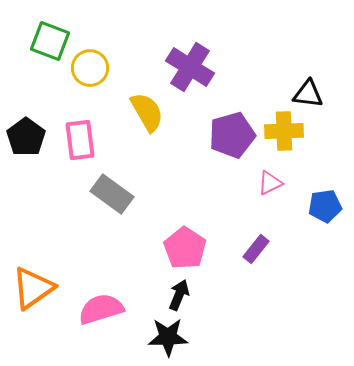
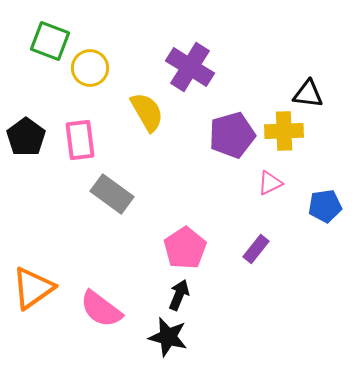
pink pentagon: rotated 6 degrees clockwise
pink semicircle: rotated 126 degrees counterclockwise
black star: rotated 15 degrees clockwise
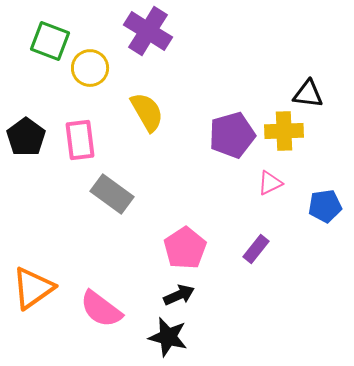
purple cross: moved 42 px left, 36 px up
black arrow: rotated 44 degrees clockwise
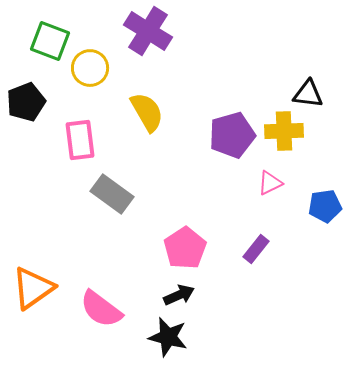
black pentagon: moved 35 px up; rotated 15 degrees clockwise
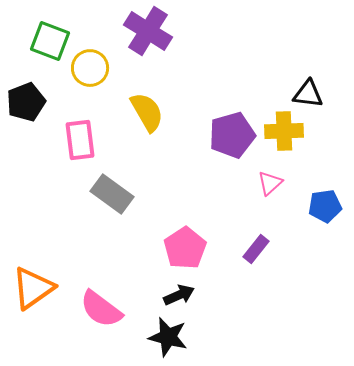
pink triangle: rotated 16 degrees counterclockwise
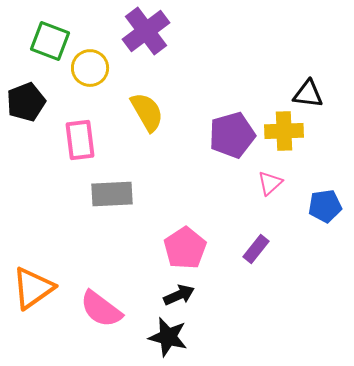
purple cross: moved 2 px left; rotated 21 degrees clockwise
gray rectangle: rotated 39 degrees counterclockwise
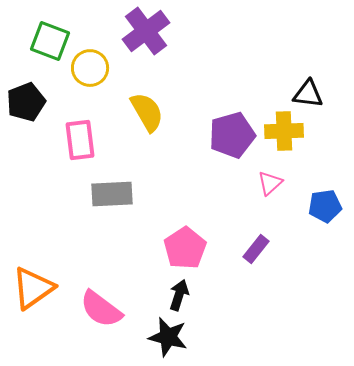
black arrow: rotated 48 degrees counterclockwise
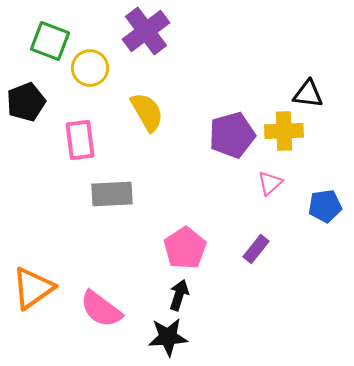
black star: rotated 18 degrees counterclockwise
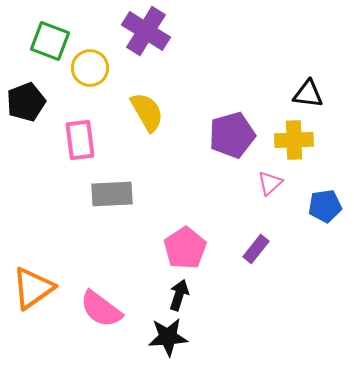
purple cross: rotated 21 degrees counterclockwise
yellow cross: moved 10 px right, 9 px down
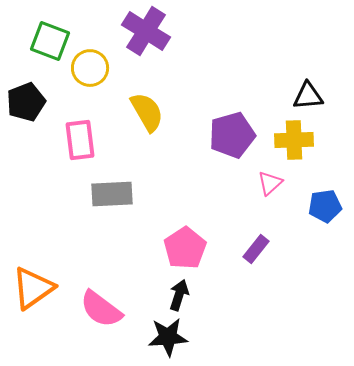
black triangle: moved 2 px down; rotated 12 degrees counterclockwise
